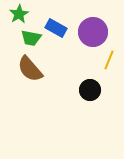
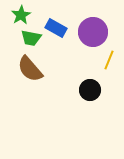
green star: moved 2 px right, 1 px down
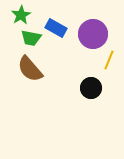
purple circle: moved 2 px down
black circle: moved 1 px right, 2 px up
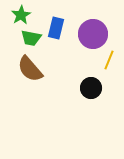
blue rectangle: rotated 75 degrees clockwise
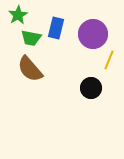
green star: moved 3 px left
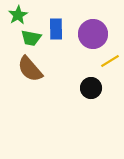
blue rectangle: moved 1 px down; rotated 15 degrees counterclockwise
yellow line: moved 1 px right, 1 px down; rotated 36 degrees clockwise
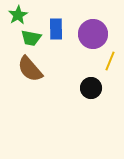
yellow line: rotated 36 degrees counterclockwise
